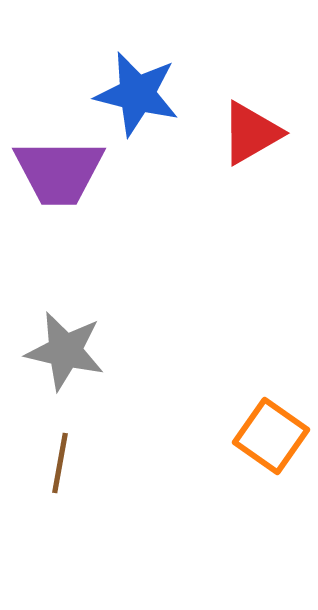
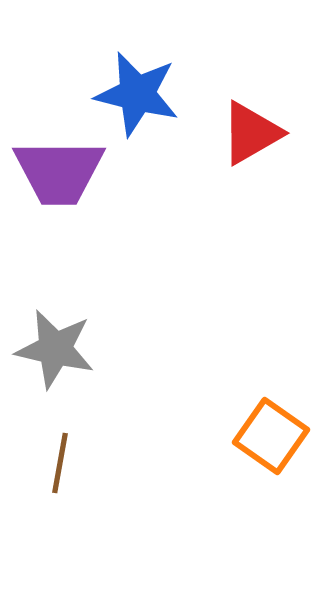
gray star: moved 10 px left, 2 px up
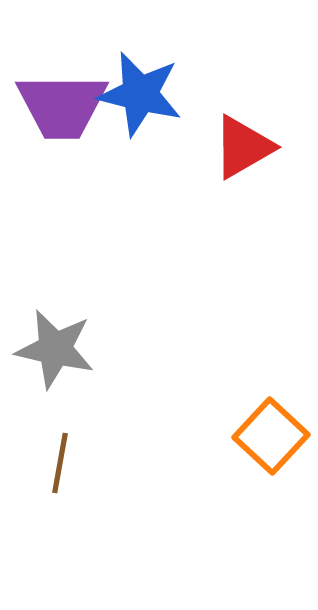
blue star: moved 3 px right
red triangle: moved 8 px left, 14 px down
purple trapezoid: moved 3 px right, 66 px up
orange square: rotated 8 degrees clockwise
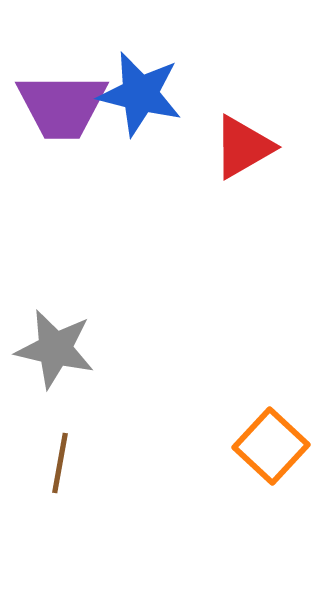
orange square: moved 10 px down
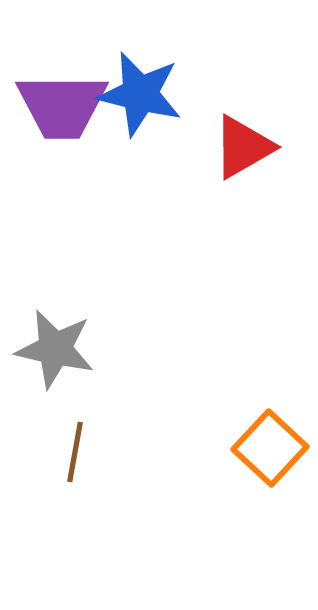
orange square: moved 1 px left, 2 px down
brown line: moved 15 px right, 11 px up
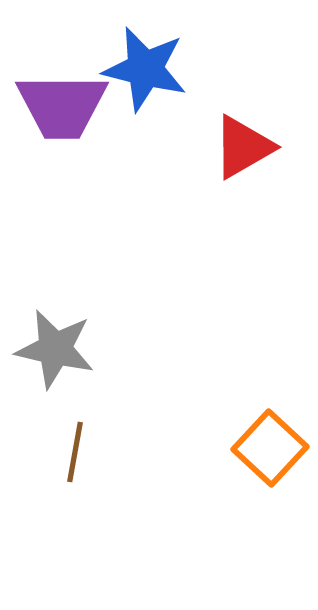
blue star: moved 5 px right, 25 px up
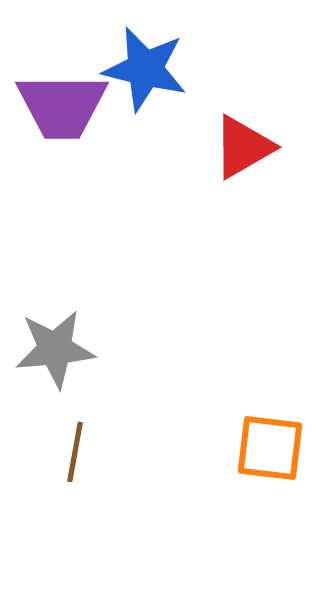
gray star: rotated 18 degrees counterclockwise
orange square: rotated 36 degrees counterclockwise
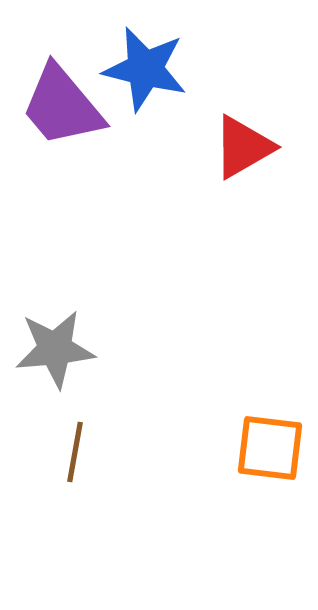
purple trapezoid: rotated 50 degrees clockwise
